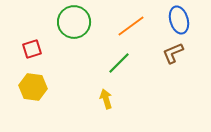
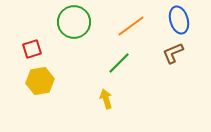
yellow hexagon: moved 7 px right, 6 px up; rotated 16 degrees counterclockwise
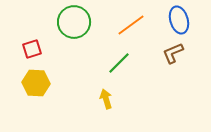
orange line: moved 1 px up
yellow hexagon: moved 4 px left, 2 px down; rotated 12 degrees clockwise
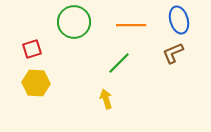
orange line: rotated 36 degrees clockwise
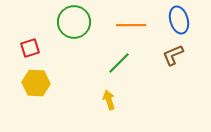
red square: moved 2 px left, 1 px up
brown L-shape: moved 2 px down
yellow arrow: moved 3 px right, 1 px down
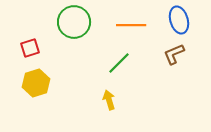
brown L-shape: moved 1 px right, 1 px up
yellow hexagon: rotated 20 degrees counterclockwise
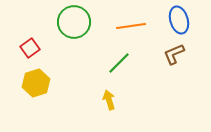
orange line: moved 1 px down; rotated 8 degrees counterclockwise
red square: rotated 18 degrees counterclockwise
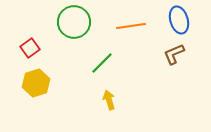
green line: moved 17 px left
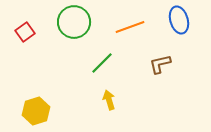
orange line: moved 1 px left, 1 px down; rotated 12 degrees counterclockwise
red square: moved 5 px left, 16 px up
brown L-shape: moved 14 px left, 10 px down; rotated 10 degrees clockwise
yellow hexagon: moved 28 px down
